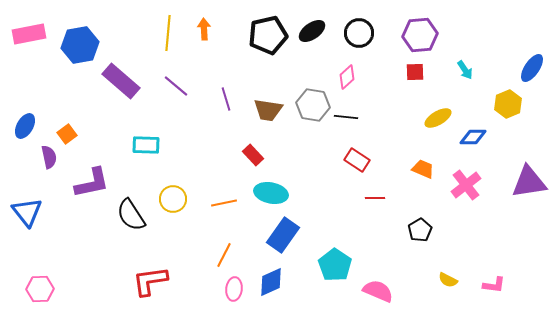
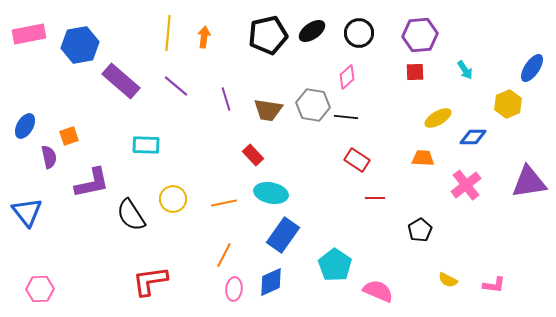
orange arrow at (204, 29): moved 8 px down; rotated 10 degrees clockwise
orange square at (67, 134): moved 2 px right, 2 px down; rotated 18 degrees clockwise
orange trapezoid at (423, 169): moved 11 px up; rotated 20 degrees counterclockwise
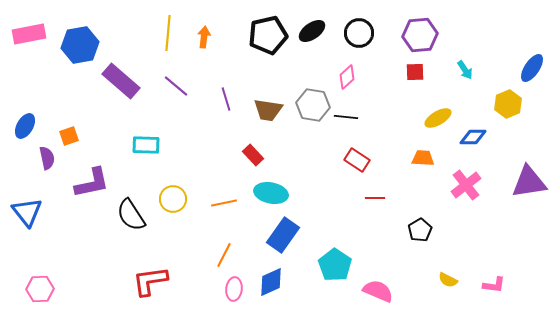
purple semicircle at (49, 157): moved 2 px left, 1 px down
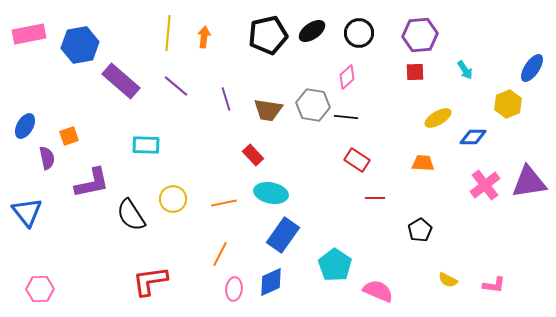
orange trapezoid at (423, 158): moved 5 px down
pink cross at (466, 185): moved 19 px right
orange line at (224, 255): moved 4 px left, 1 px up
